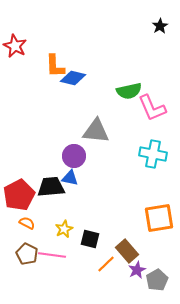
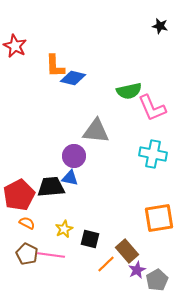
black star: rotated 28 degrees counterclockwise
pink line: moved 1 px left
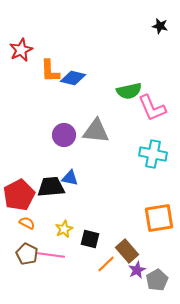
red star: moved 6 px right, 4 px down; rotated 20 degrees clockwise
orange L-shape: moved 5 px left, 5 px down
purple circle: moved 10 px left, 21 px up
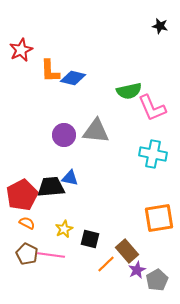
red pentagon: moved 3 px right
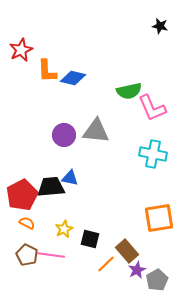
orange L-shape: moved 3 px left
brown pentagon: moved 1 px down
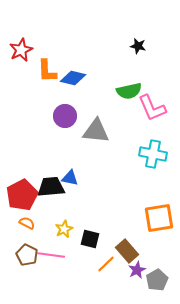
black star: moved 22 px left, 20 px down
purple circle: moved 1 px right, 19 px up
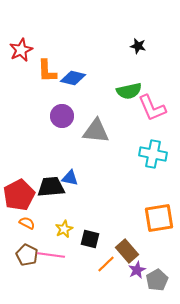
purple circle: moved 3 px left
red pentagon: moved 3 px left
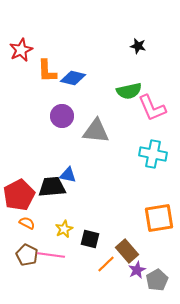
blue triangle: moved 2 px left, 3 px up
black trapezoid: moved 1 px right
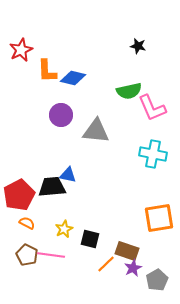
purple circle: moved 1 px left, 1 px up
brown rectangle: rotated 30 degrees counterclockwise
purple star: moved 4 px left, 2 px up
